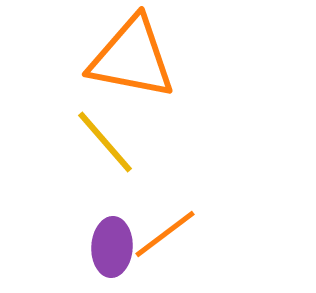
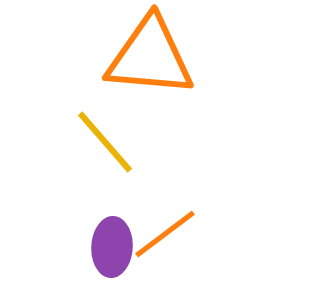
orange triangle: moved 18 px right, 1 px up; rotated 6 degrees counterclockwise
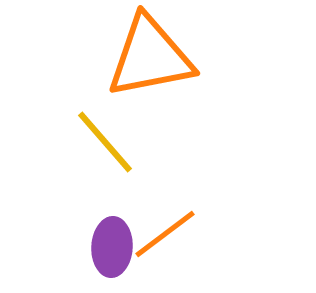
orange triangle: rotated 16 degrees counterclockwise
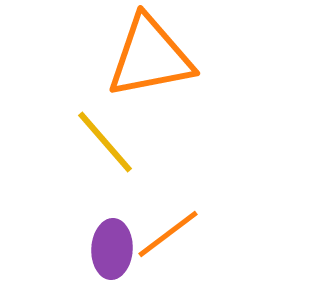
orange line: moved 3 px right
purple ellipse: moved 2 px down
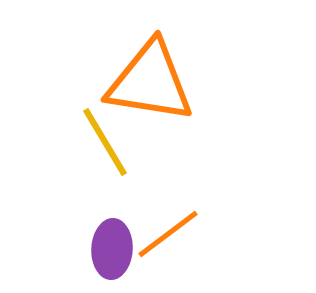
orange triangle: moved 25 px down; rotated 20 degrees clockwise
yellow line: rotated 10 degrees clockwise
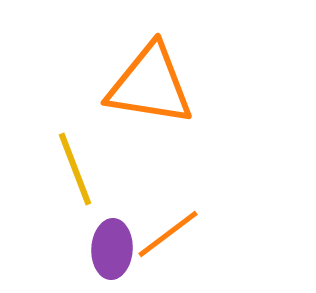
orange triangle: moved 3 px down
yellow line: moved 30 px left, 27 px down; rotated 10 degrees clockwise
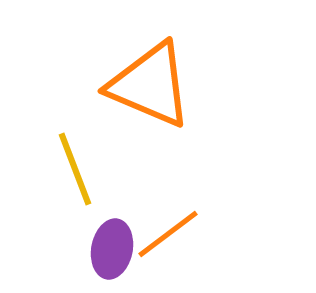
orange triangle: rotated 14 degrees clockwise
purple ellipse: rotated 8 degrees clockwise
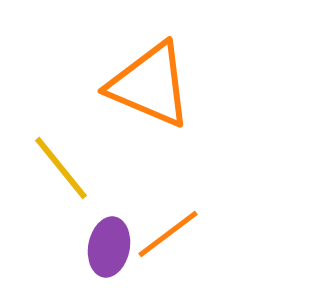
yellow line: moved 14 px left, 1 px up; rotated 18 degrees counterclockwise
purple ellipse: moved 3 px left, 2 px up
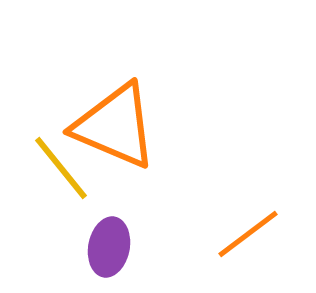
orange triangle: moved 35 px left, 41 px down
orange line: moved 80 px right
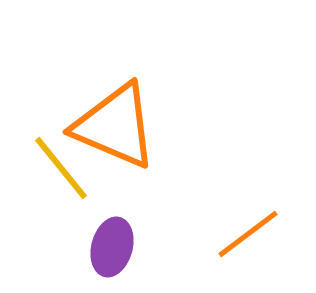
purple ellipse: moved 3 px right; rotated 4 degrees clockwise
